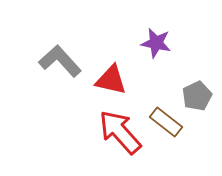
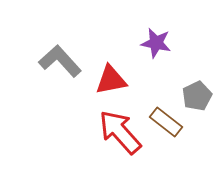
red triangle: rotated 24 degrees counterclockwise
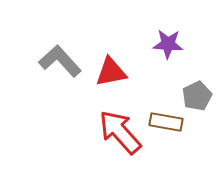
purple star: moved 12 px right, 1 px down; rotated 8 degrees counterclockwise
red triangle: moved 8 px up
brown rectangle: rotated 28 degrees counterclockwise
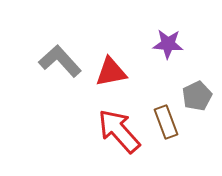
brown rectangle: rotated 60 degrees clockwise
red arrow: moved 1 px left, 1 px up
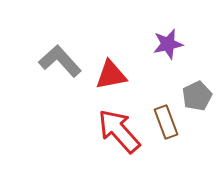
purple star: rotated 16 degrees counterclockwise
red triangle: moved 3 px down
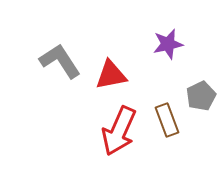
gray L-shape: rotated 9 degrees clockwise
gray pentagon: moved 4 px right
brown rectangle: moved 1 px right, 2 px up
red arrow: rotated 114 degrees counterclockwise
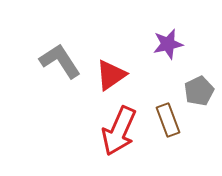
red triangle: rotated 24 degrees counterclockwise
gray pentagon: moved 2 px left, 5 px up
brown rectangle: moved 1 px right
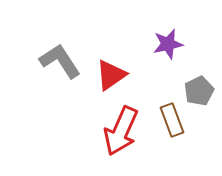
brown rectangle: moved 4 px right
red arrow: moved 2 px right
